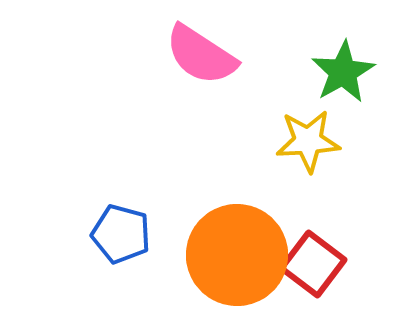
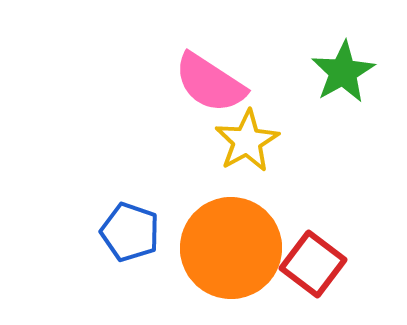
pink semicircle: moved 9 px right, 28 px down
yellow star: moved 61 px left; rotated 26 degrees counterclockwise
blue pentagon: moved 9 px right, 2 px up; rotated 4 degrees clockwise
orange circle: moved 6 px left, 7 px up
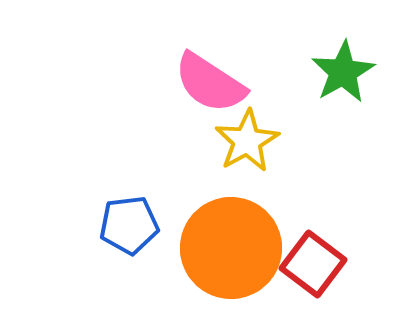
blue pentagon: moved 1 px left, 7 px up; rotated 26 degrees counterclockwise
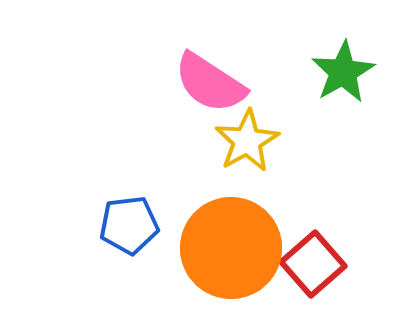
red square: rotated 12 degrees clockwise
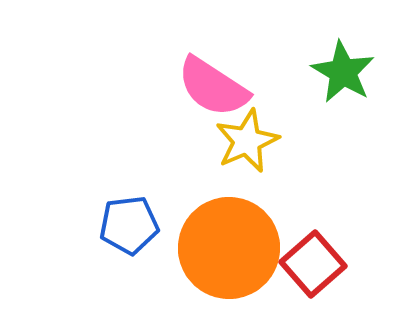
green star: rotated 12 degrees counterclockwise
pink semicircle: moved 3 px right, 4 px down
yellow star: rotated 6 degrees clockwise
orange circle: moved 2 px left
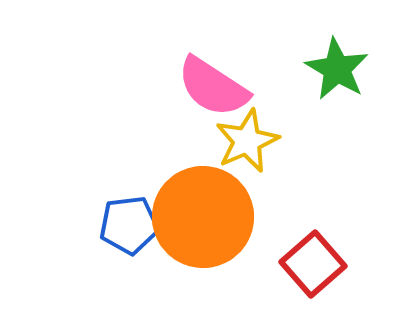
green star: moved 6 px left, 3 px up
orange circle: moved 26 px left, 31 px up
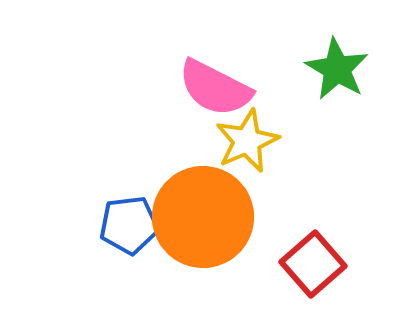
pink semicircle: moved 2 px right, 1 px down; rotated 6 degrees counterclockwise
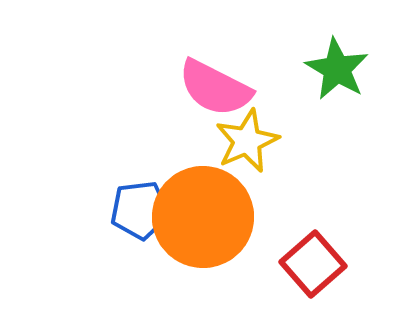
blue pentagon: moved 11 px right, 15 px up
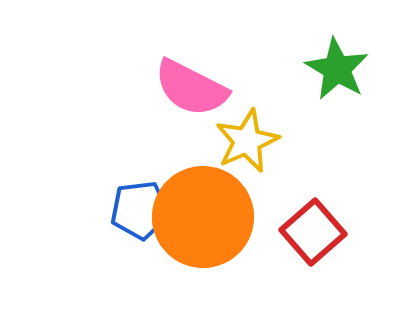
pink semicircle: moved 24 px left
red square: moved 32 px up
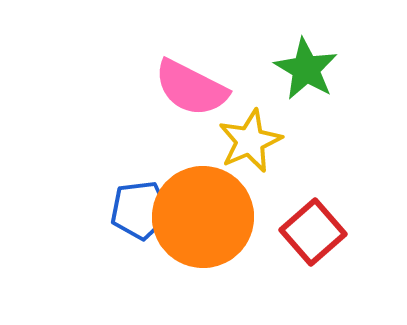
green star: moved 31 px left
yellow star: moved 3 px right
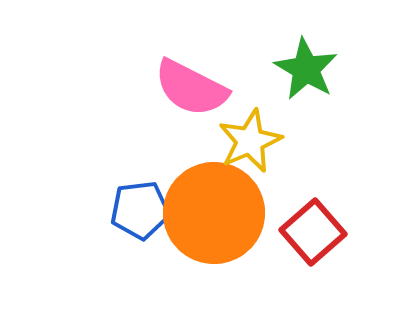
orange circle: moved 11 px right, 4 px up
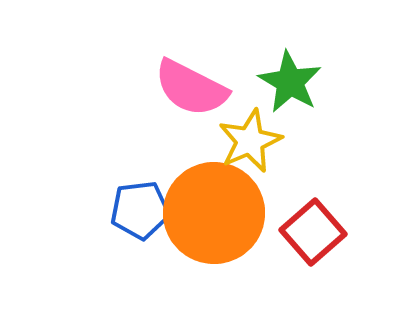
green star: moved 16 px left, 13 px down
